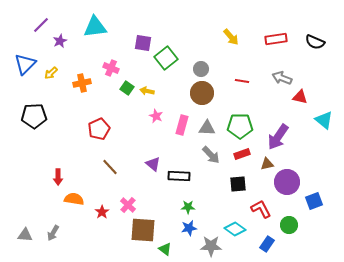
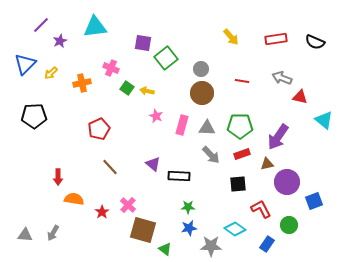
brown square at (143, 230): rotated 12 degrees clockwise
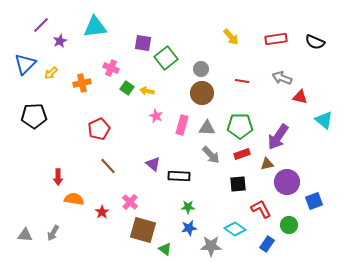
brown line at (110, 167): moved 2 px left, 1 px up
pink cross at (128, 205): moved 2 px right, 3 px up
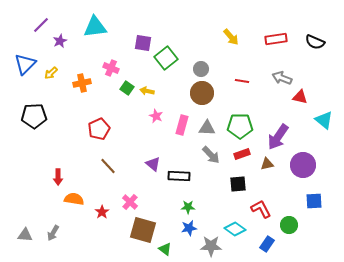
purple circle at (287, 182): moved 16 px right, 17 px up
blue square at (314, 201): rotated 18 degrees clockwise
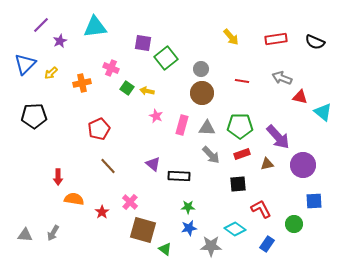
cyan triangle at (324, 120): moved 1 px left, 8 px up
purple arrow at (278, 137): rotated 76 degrees counterclockwise
green circle at (289, 225): moved 5 px right, 1 px up
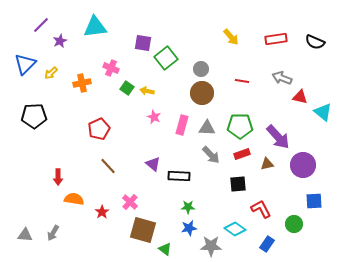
pink star at (156, 116): moved 2 px left, 1 px down
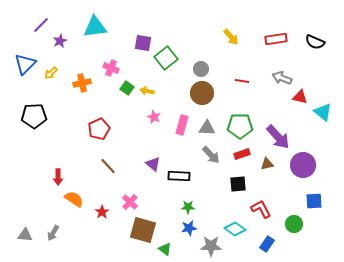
orange semicircle at (74, 199): rotated 24 degrees clockwise
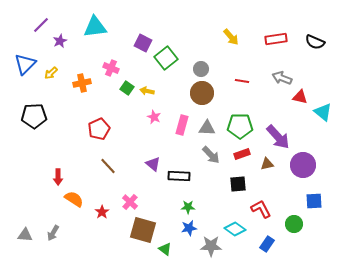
purple square at (143, 43): rotated 18 degrees clockwise
